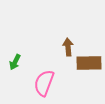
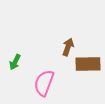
brown arrow: rotated 24 degrees clockwise
brown rectangle: moved 1 px left, 1 px down
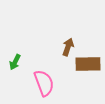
pink semicircle: rotated 140 degrees clockwise
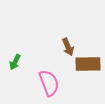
brown arrow: rotated 138 degrees clockwise
pink semicircle: moved 5 px right
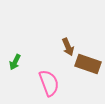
brown rectangle: rotated 20 degrees clockwise
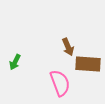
brown rectangle: rotated 15 degrees counterclockwise
pink semicircle: moved 11 px right
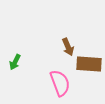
brown rectangle: moved 1 px right
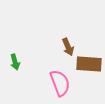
green arrow: rotated 42 degrees counterclockwise
